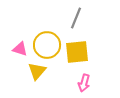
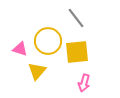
gray line: rotated 60 degrees counterclockwise
yellow circle: moved 1 px right, 4 px up
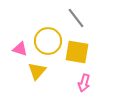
yellow square: rotated 15 degrees clockwise
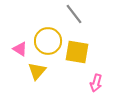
gray line: moved 2 px left, 4 px up
pink triangle: rotated 14 degrees clockwise
pink arrow: moved 12 px right
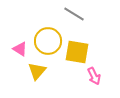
gray line: rotated 20 degrees counterclockwise
pink arrow: moved 2 px left, 7 px up; rotated 42 degrees counterclockwise
